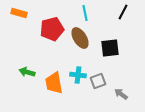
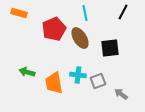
red pentagon: moved 2 px right; rotated 10 degrees counterclockwise
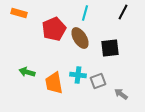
cyan line: rotated 28 degrees clockwise
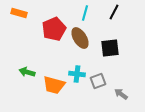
black line: moved 9 px left
cyan cross: moved 1 px left, 1 px up
orange trapezoid: moved 2 px down; rotated 65 degrees counterclockwise
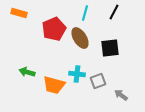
gray arrow: moved 1 px down
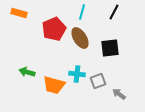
cyan line: moved 3 px left, 1 px up
gray arrow: moved 2 px left, 1 px up
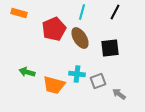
black line: moved 1 px right
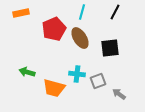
orange rectangle: moved 2 px right; rotated 28 degrees counterclockwise
orange trapezoid: moved 3 px down
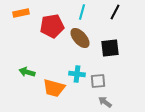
red pentagon: moved 2 px left, 3 px up; rotated 15 degrees clockwise
brown ellipse: rotated 10 degrees counterclockwise
gray square: rotated 14 degrees clockwise
gray arrow: moved 14 px left, 8 px down
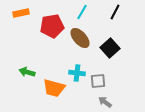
cyan line: rotated 14 degrees clockwise
black square: rotated 36 degrees counterclockwise
cyan cross: moved 1 px up
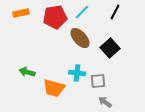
cyan line: rotated 14 degrees clockwise
red pentagon: moved 3 px right, 9 px up
